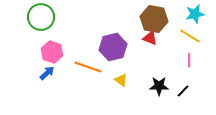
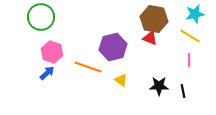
black line: rotated 56 degrees counterclockwise
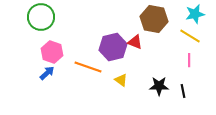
red triangle: moved 15 px left, 4 px down
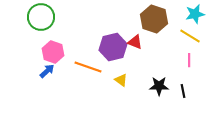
brown hexagon: rotated 8 degrees clockwise
pink hexagon: moved 1 px right
blue arrow: moved 2 px up
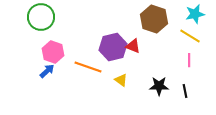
red triangle: moved 2 px left, 4 px down
black line: moved 2 px right
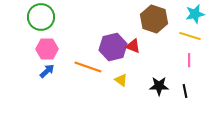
yellow line: rotated 15 degrees counterclockwise
pink hexagon: moved 6 px left, 3 px up; rotated 20 degrees counterclockwise
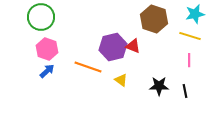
pink hexagon: rotated 20 degrees clockwise
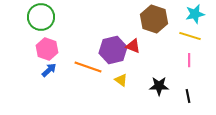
purple hexagon: moved 3 px down
blue arrow: moved 2 px right, 1 px up
black line: moved 3 px right, 5 px down
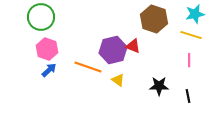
yellow line: moved 1 px right, 1 px up
yellow triangle: moved 3 px left
